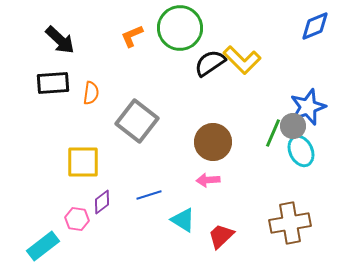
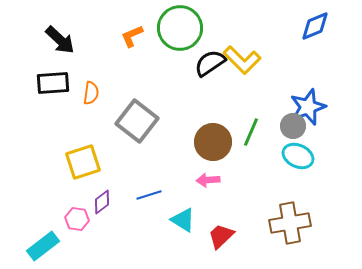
green line: moved 22 px left, 1 px up
cyan ellipse: moved 3 px left, 5 px down; rotated 40 degrees counterclockwise
yellow square: rotated 18 degrees counterclockwise
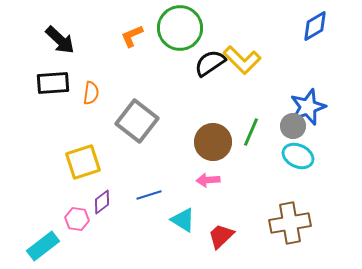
blue diamond: rotated 8 degrees counterclockwise
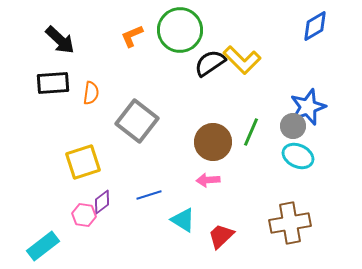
green circle: moved 2 px down
pink hexagon: moved 7 px right, 4 px up
